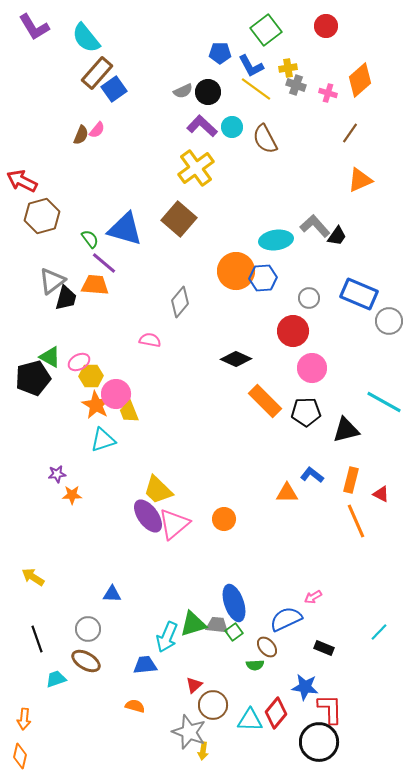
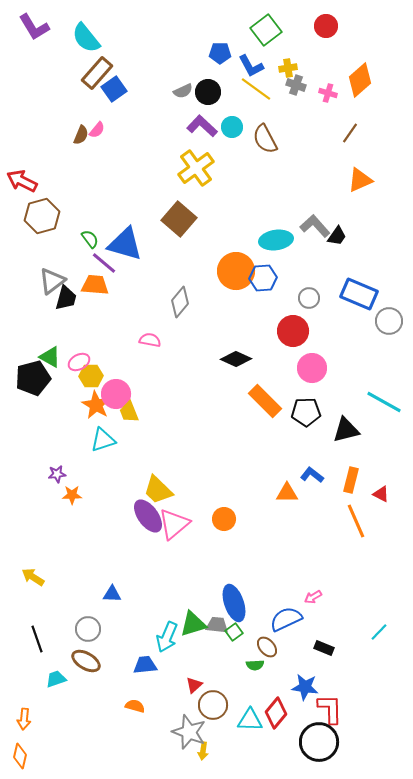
blue triangle at (125, 229): moved 15 px down
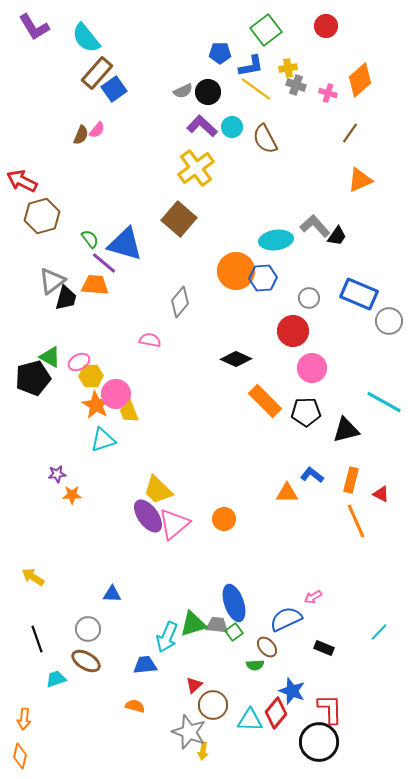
blue L-shape at (251, 66): rotated 72 degrees counterclockwise
blue star at (305, 687): moved 13 px left, 4 px down; rotated 12 degrees clockwise
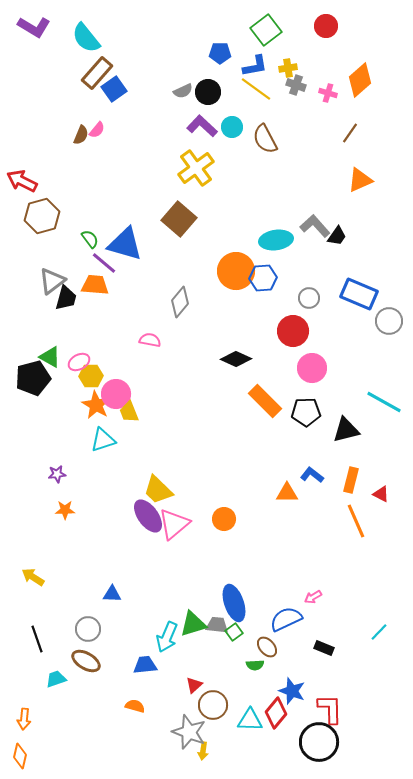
purple L-shape at (34, 27): rotated 28 degrees counterclockwise
blue L-shape at (251, 66): moved 4 px right
orange star at (72, 495): moved 7 px left, 15 px down
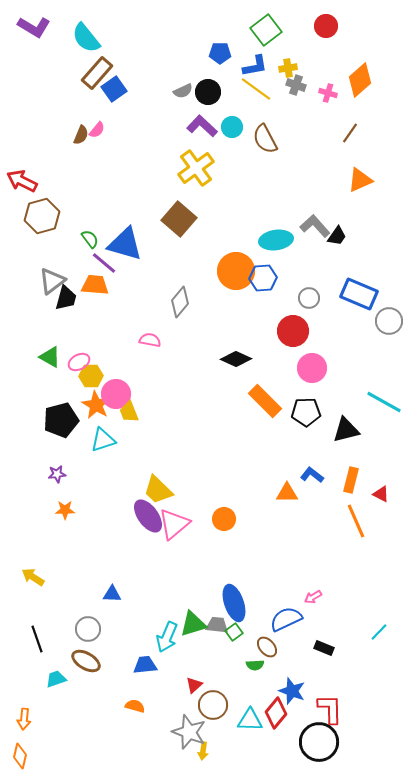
black pentagon at (33, 378): moved 28 px right, 42 px down
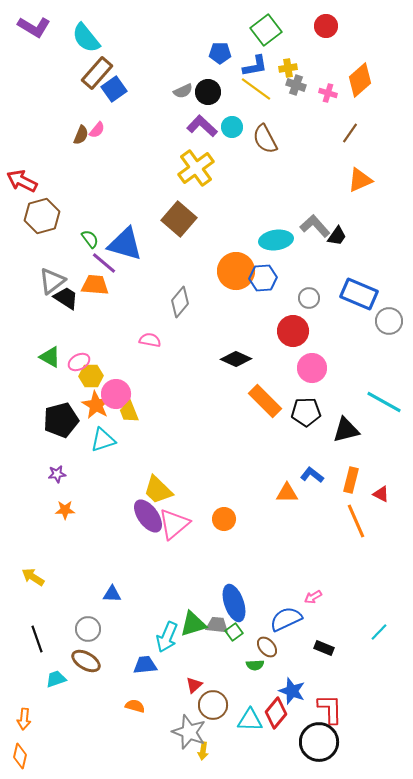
black trapezoid at (66, 298): rotated 72 degrees counterclockwise
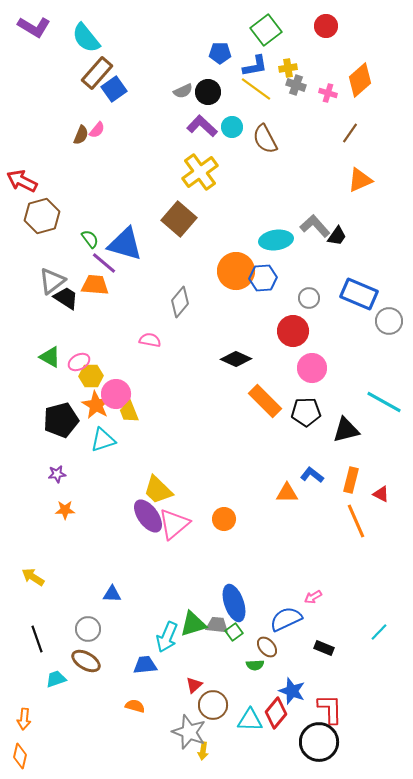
yellow cross at (196, 168): moved 4 px right, 4 px down
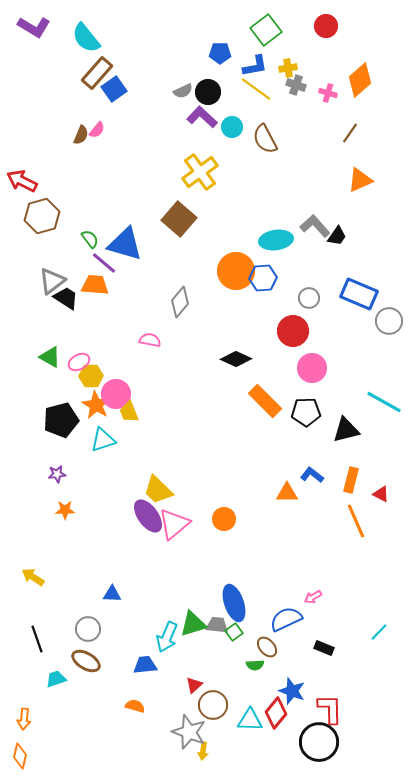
purple L-shape at (202, 126): moved 9 px up
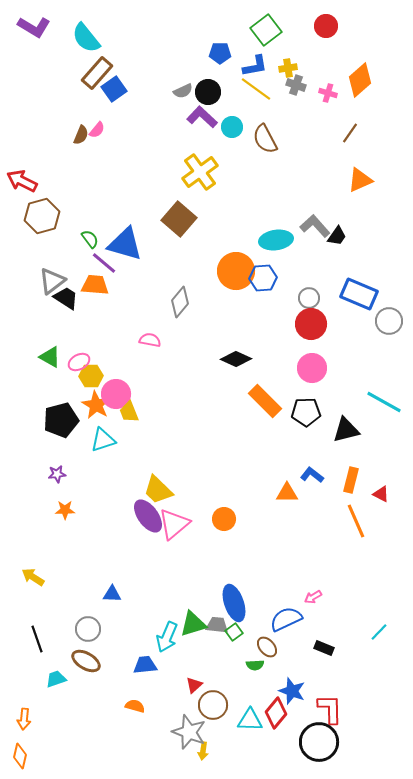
red circle at (293, 331): moved 18 px right, 7 px up
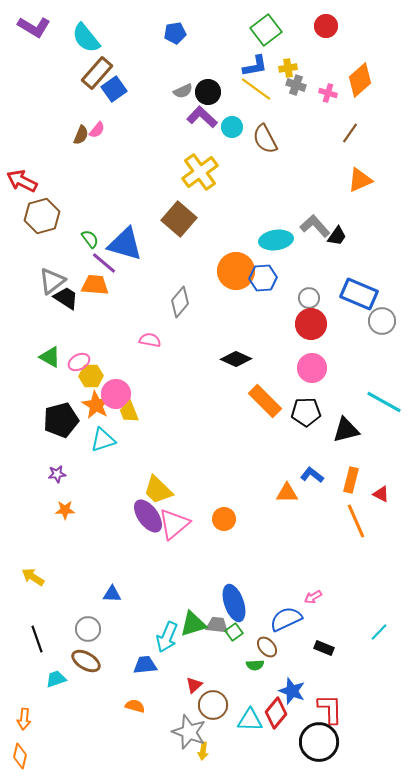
blue pentagon at (220, 53): moved 45 px left, 20 px up; rotated 10 degrees counterclockwise
gray circle at (389, 321): moved 7 px left
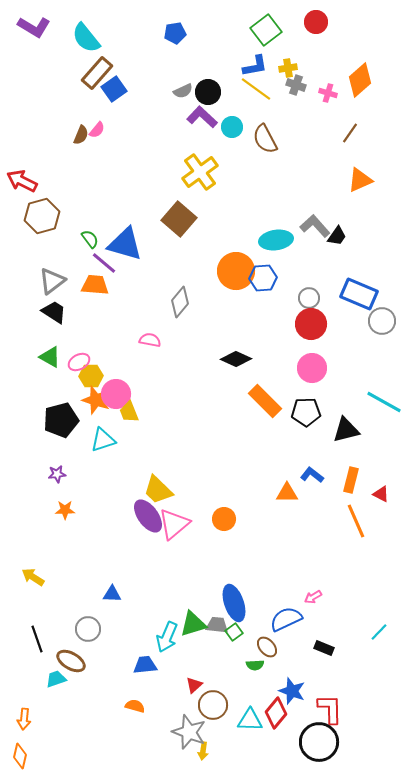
red circle at (326, 26): moved 10 px left, 4 px up
black trapezoid at (66, 298): moved 12 px left, 14 px down
orange star at (96, 405): moved 5 px up; rotated 12 degrees counterclockwise
brown ellipse at (86, 661): moved 15 px left
